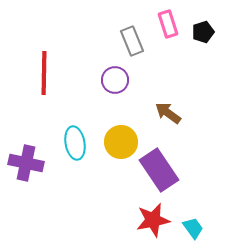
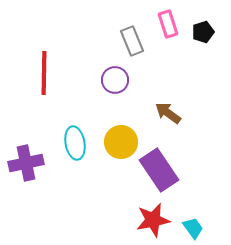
purple cross: rotated 24 degrees counterclockwise
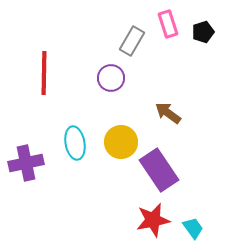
gray rectangle: rotated 52 degrees clockwise
purple circle: moved 4 px left, 2 px up
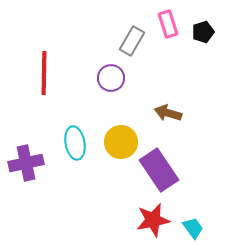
brown arrow: rotated 20 degrees counterclockwise
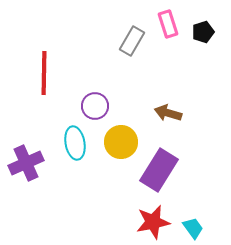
purple circle: moved 16 px left, 28 px down
purple cross: rotated 12 degrees counterclockwise
purple rectangle: rotated 66 degrees clockwise
red star: moved 2 px down
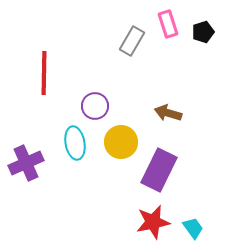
purple rectangle: rotated 6 degrees counterclockwise
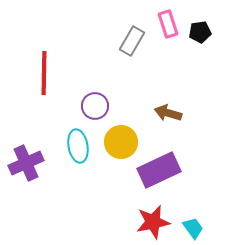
black pentagon: moved 3 px left; rotated 10 degrees clockwise
cyan ellipse: moved 3 px right, 3 px down
purple rectangle: rotated 39 degrees clockwise
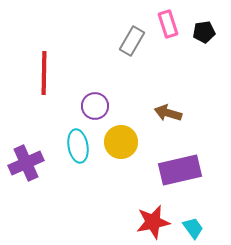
black pentagon: moved 4 px right
purple rectangle: moved 21 px right; rotated 12 degrees clockwise
